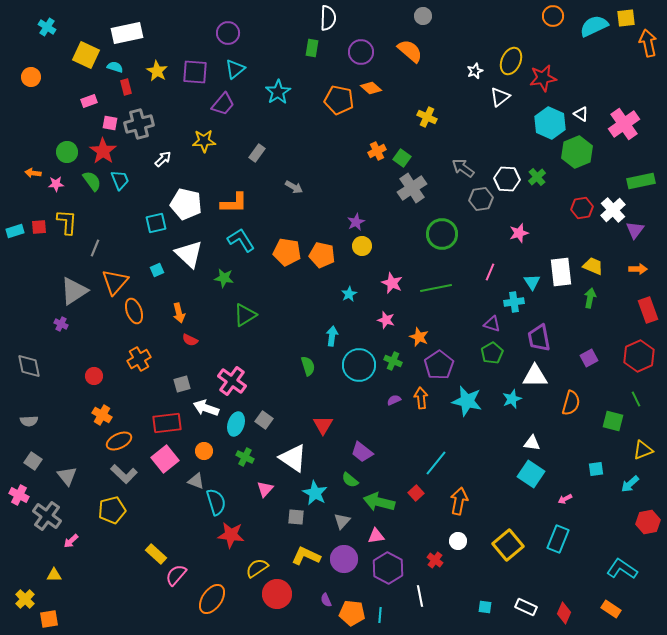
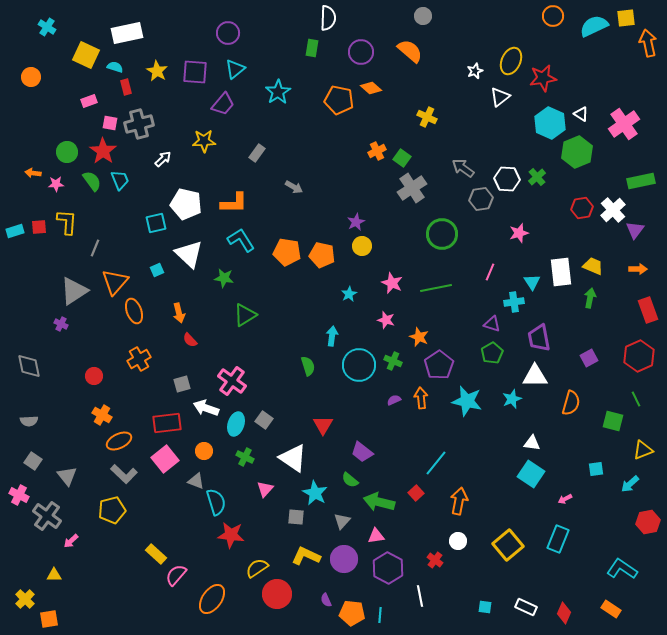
red semicircle at (190, 340): rotated 21 degrees clockwise
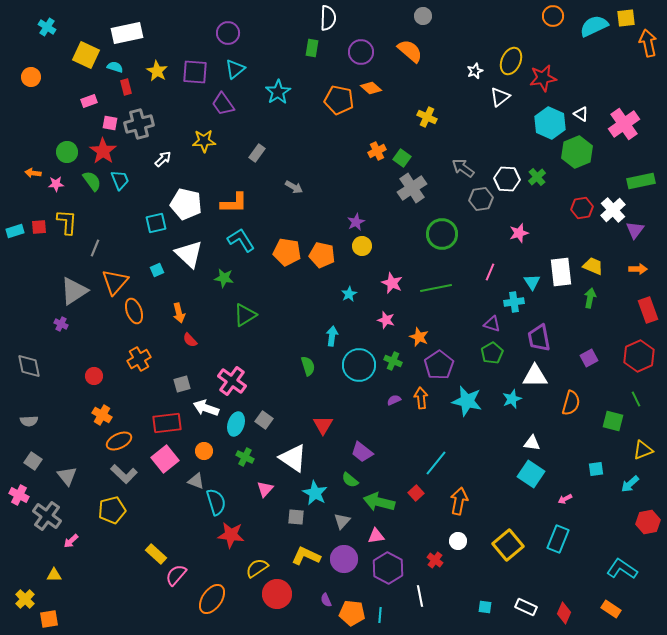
purple trapezoid at (223, 104): rotated 105 degrees clockwise
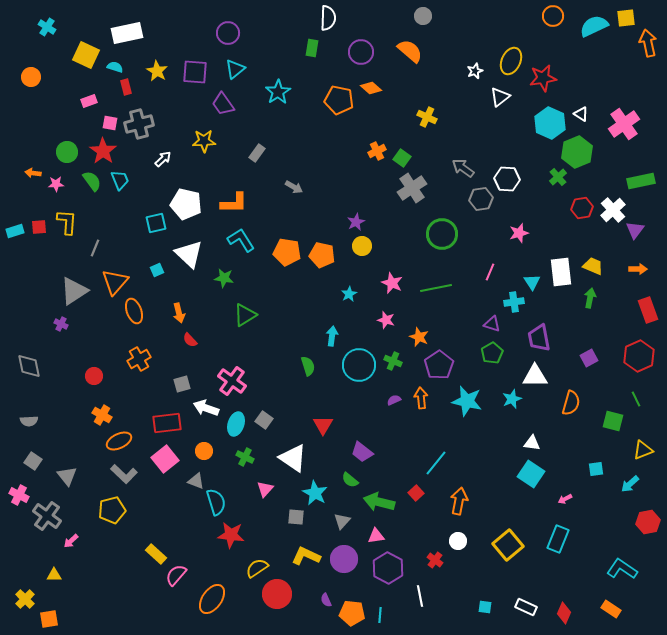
green cross at (537, 177): moved 21 px right
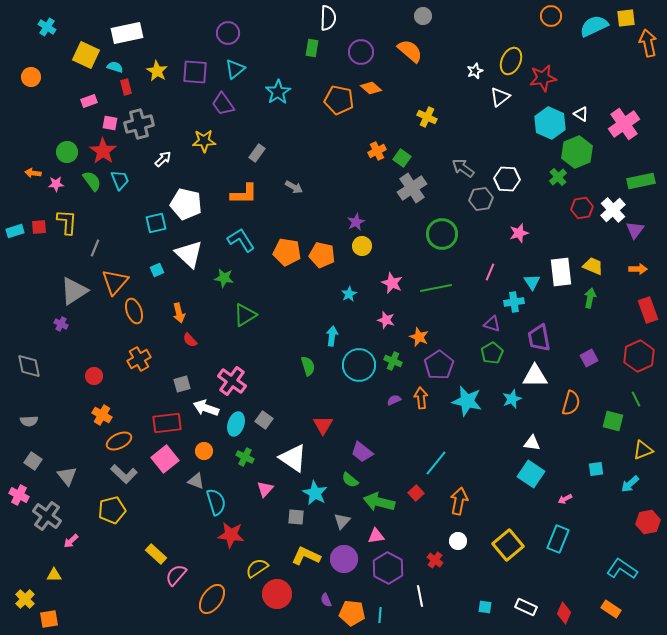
orange circle at (553, 16): moved 2 px left
orange L-shape at (234, 203): moved 10 px right, 9 px up
